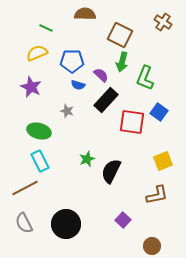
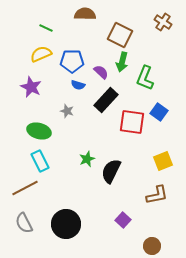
yellow semicircle: moved 4 px right, 1 px down
purple semicircle: moved 3 px up
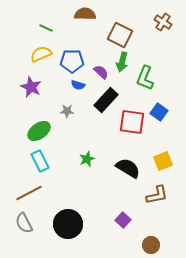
gray star: rotated 16 degrees counterclockwise
green ellipse: rotated 50 degrees counterclockwise
black semicircle: moved 17 px right, 3 px up; rotated 95 degrees clockwise
brown line: moved 4 px right, 5 px down
black circle: moved 2 px right
brown circle: moved 1 px left, 1 px up
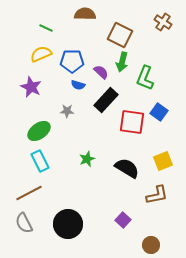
black semicircle: moved 1 px left
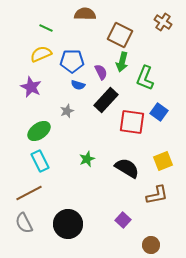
purple semicircle: rotated 21 degrees clockwise
gray star: rotated 24 degrees counterclockwise
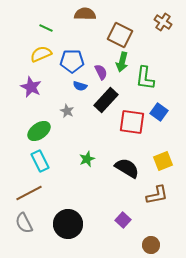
green L-shape: rotated 15 degrees counterclockwise
blue semicircle: moved 2 px right, 1 px down
gray star: rotated 24 degrees counterclockwise
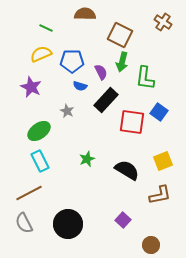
black semicircle: moved 2 px down
brown L-shape: moved 3 px right
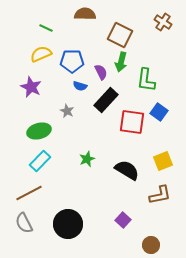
green arrow: moved 1 px left
green L-shape: moved 1 px right, 2 px down
green ellipse: rotated 20 degrees clockwise
cyan rectangle: rotated 70 degrees clockwise
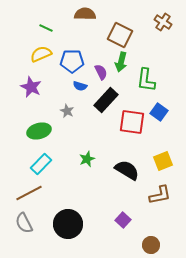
cyan rectangle: moved 1 px right, 3 px down
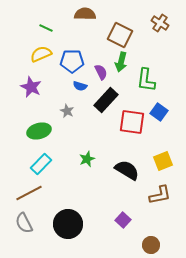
brown cross: moved 3 px left, 1 px down
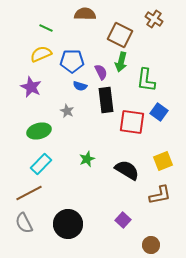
brown cross: moved 6 px left, 4 px up
black rectangle: rotated 50 degrees counterclockwise
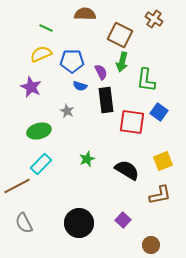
green arrow: moved 1 px right
brown line: moved 12 px left, 7 px up
black circle: moved 11 px right, 1 px up
